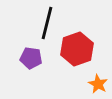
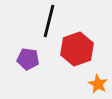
black line: moved 2 px right, 2 px up
purple pentagon: moved 3 px left, 1 px down
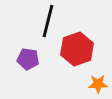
black line: moved 1 px left
orange star: rotated 30 degrees counterclockwise
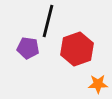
purple pentagon: moved 11 px up
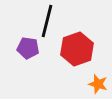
black line: moved 1 px left
orange star: rotated 18 degrees clockwise
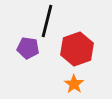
orange star: moved 24 px left; rotated 18 degrees clockwise
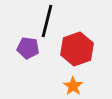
orange star: moved 1 px left, 2 px down
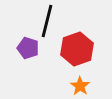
purple pentagon: rotated 10 degrees clockwise
orange star: moved 7 px right
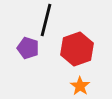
black line: moved 1 px left, 1 px up
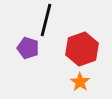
red hexagon: moved 5 px right
orange star: moved 4 px up
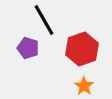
black line: moved 2 px left; rotated 44 degrees counterclockwise
orange star: moved 4 px right, 4 px down
